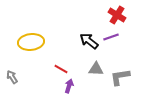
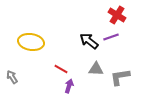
yellow ellipse: rotated 15 degrees clockwise
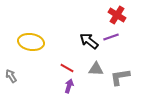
red line: moved 6 px right, 1 px up
gray arrow: moved 1 px left, 1 px up
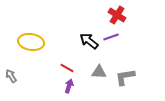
gray triangle: moved 3 px right, 3 px down
gray L-shape: moved 5 px right
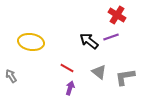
gray triangle: rotated 35 degrees clockwise
purple arrow: moved 1 px right, 2 px down
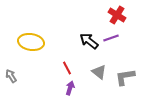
purple line: moved 1 px down
red line: rotated 32 degrees clockwise
